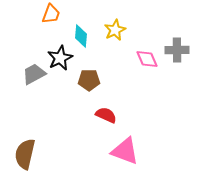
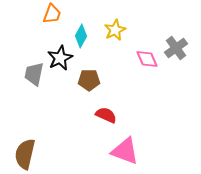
orange trapezoid: moved 1 px right
cyan diamond: rotated 25 degrees clockwise
gray cross: moved 1 px left, 2 px up; rotated 35 degrees counterclockwise
gray trapezoid: rotated 50 degrees counterclockwise
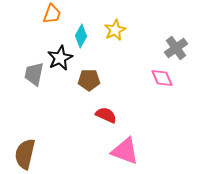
pink diamond: moved 15 px right, 19 px down
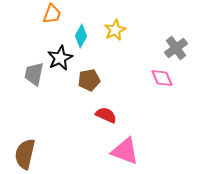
brown pentagon: rotated 10 degrees counterclockwise
